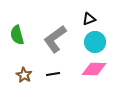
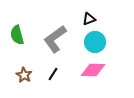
pink diamond: moved 1 px left, 1 px down
black line: rotated 48 degrees counterclockwise
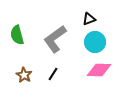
pink diamond: moved 6 px right
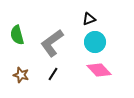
gray L-shape: moved 3 px left, 4 px down
pink diamond: rotated 45 degrees clockwise
brown star: moved 3 px left; rotated 14 degrees counterclockwise
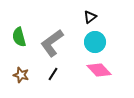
black triangle: moved 1 px right, 2 px up; rotated 16 degrees counterclockwise
green semicircle: moved 2 px right, 2 px down
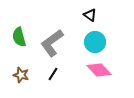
black triangle: moved 2 px up; rotated 48 degrees counterclockwise
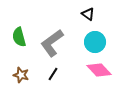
black triangle: moved 2 px left, 1 px up
